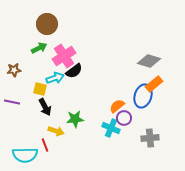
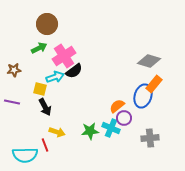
cyan arrow: moved 1 px up
orange rectangle: rotated 12 degrees counterclockwise
green star: moved 15 px right, 12 px down
yellow arrow: moved 1 px right, 1 px down
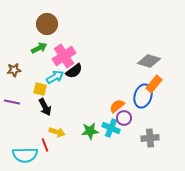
cyan arrow: rotated 12 degrees counterclockwise
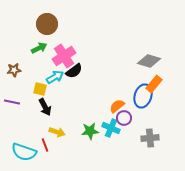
cyan semicircle: moved 1 px left, 3 px up; rotated 20 degrees clockwise
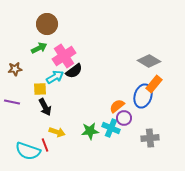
gray diamond: rotated 15 degrees clockwise
brown star: moved 1 px right, 1 px up
yellow square: rotated 16 degrees counterclockwise
cyan semicircle: moved 4 px right, 1 px up
